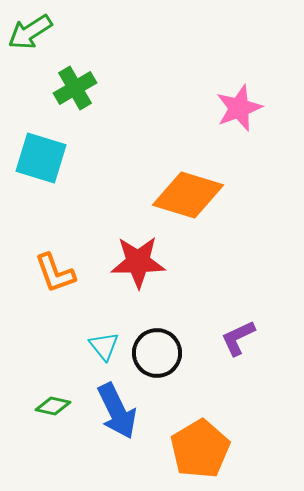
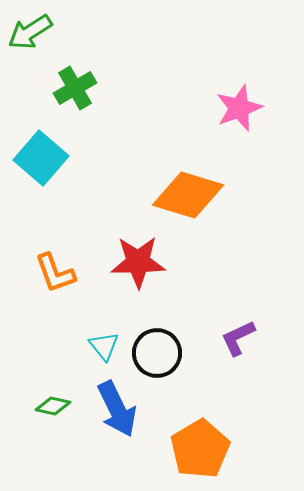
cyan square: rotated 24 degrees clockwise
blue arrow: moved 2 px up
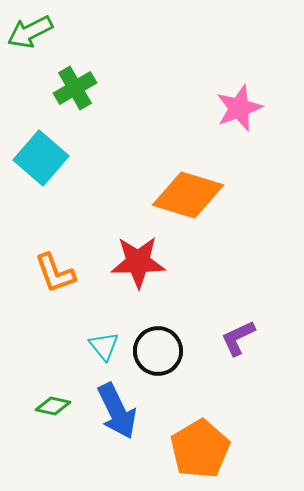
green arrow: rotated 6 degrees clockwise
black circle: moved 1 px right, 2 px up
blue arrow: moved 2 px down
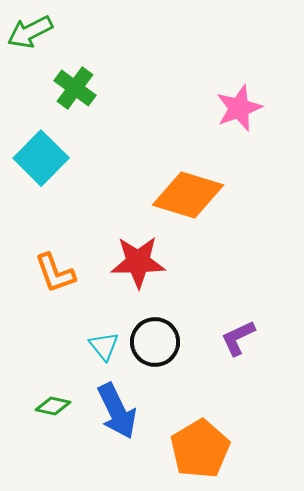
green cross: rotated 24 degrees counterclockwise
cyan square: rotated 4 degrees clockwise
black circle: moved 3 px left, 9 px up
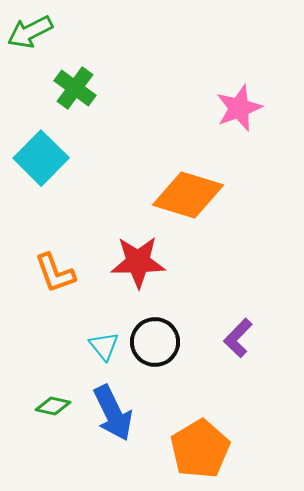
purple L-shape: rotated 21 degrees counterclockwise
blue arrow: moved 4 px left, 2 px down
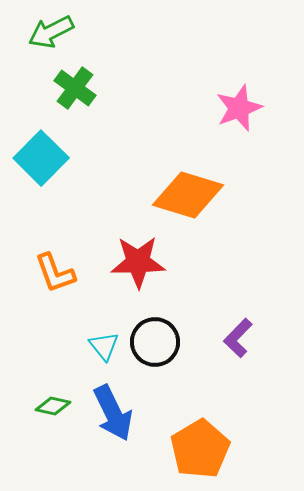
green arrow: moved 21 px right
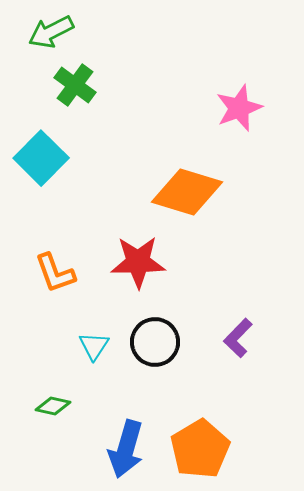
green cross: moved 3 px up
orange diamond: moved 1 px left, 3 px up
cyan triangle: moved 10 px left; rotated 12 degrees clockwise
blue arrow: moved 13 px right, 36 px down; rotated 42 degrees clockwise
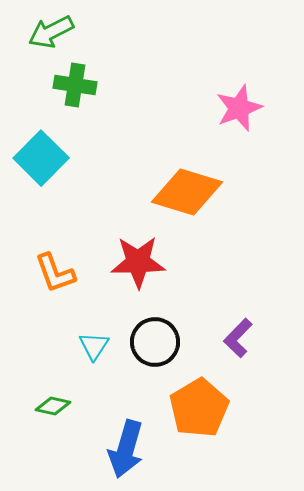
green cross: rotated 27 degrees counterclockwise
orange pentagon: moved 1 px left, 41 px up
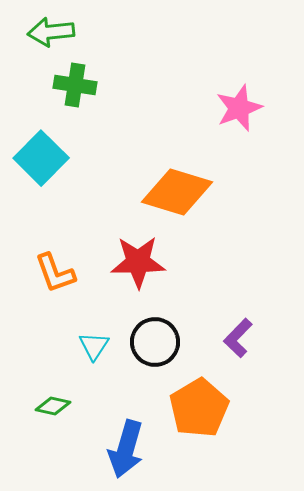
green arrow: rotated 21 degrees clockwise
orange diamond: moved 10 px left
